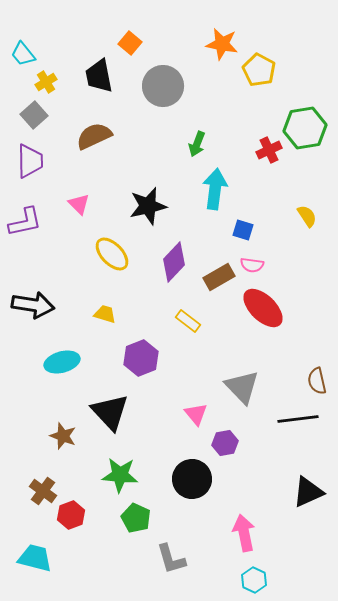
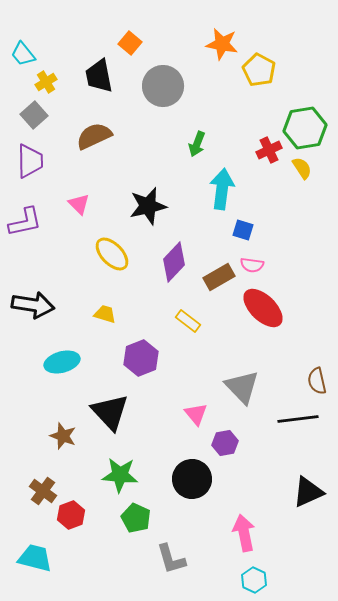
cyan arrow at (215, 189): moved 7 px right
yellow semicircle at (307, 216): moved 5 px left, 48 px up
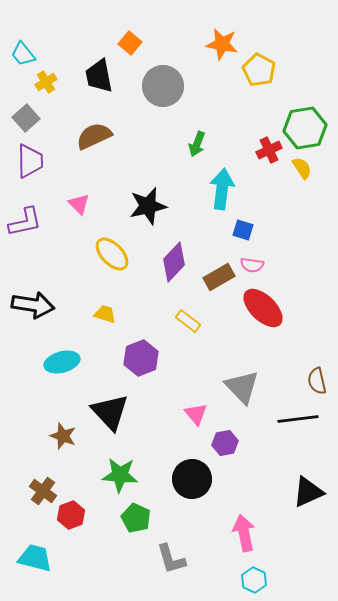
gray square at (34, 115): moved 8 px left, 3 px down
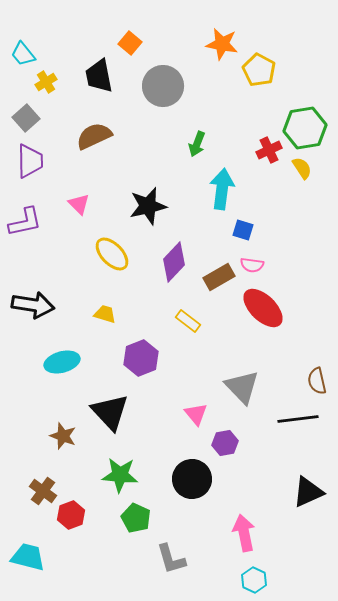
cyan trapezoid at (35, 558): moved 7 px left, 1 px up
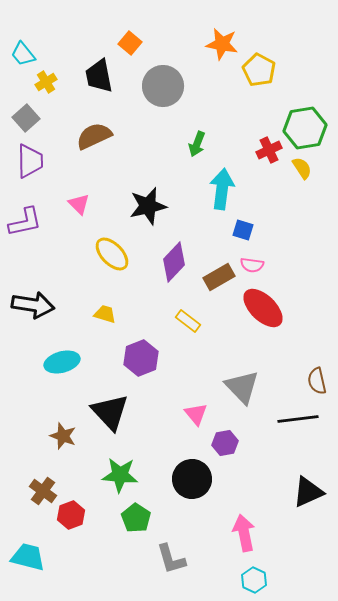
green pentagon at (136, 518): rotated 8 degrees clockwise
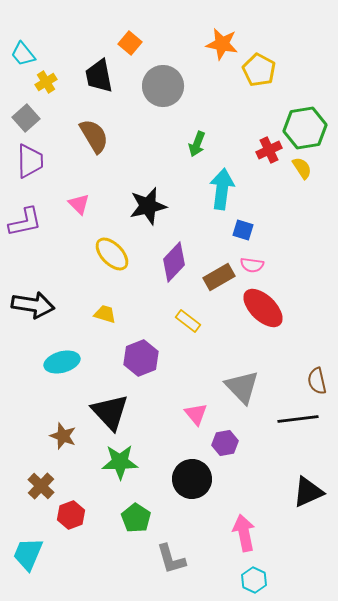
brown semicircle at (94, 136): rotated 84 degrees clockwise
green star at (120, 475): moved 13 px up; rotated 6 degrees counterclockwise
brown cross at (43, 491): moved 2 px left, 5 px up; rotated 8 degrees clockwise
cyan trapezoid at (28, 557): moved 3 px up; rotated 81 degrees counterclockwise
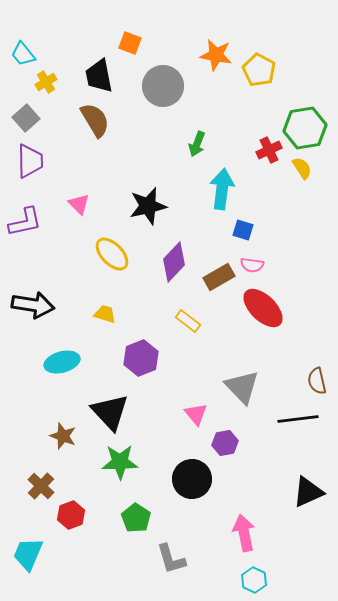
orange square at (130, 43): rotated 20 degrees counterclockwise
orange star at (222, 44): moved 6 px left, 11 px down
brown semicircle at (94, 136): moved 1 px right, 16 px up
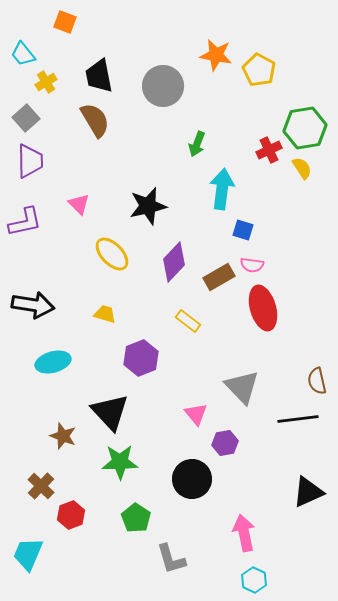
orange square at (130, 43): moved 65 px left, 21 px up
red ellipse at (263, 308): rotated 30 degrees clockwise
cyan ellipse at (62, 362): moved 9 px left
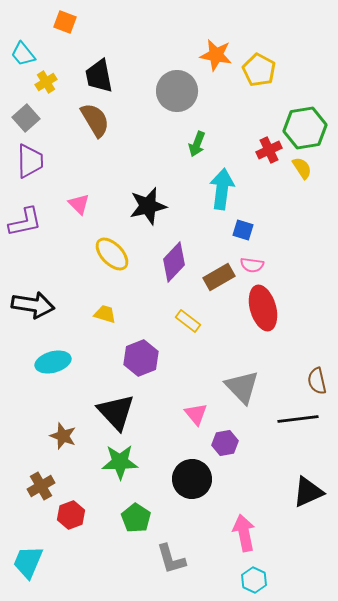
gray circle at (163, 86): moved 14 px right, 5 px down
black triangle at (110, 412): moved 6 px right
brown cross at (41, 486): rotated 16 degrees clockwise
cyan trapezoid at (28, 554): moved 8 px down
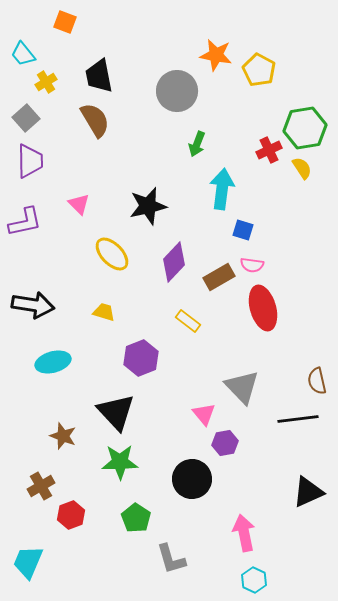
yellow trapezoid at (105, 314): moved 1 px left, 2 px up
pink triangle at (196, 414): moved 8 px right
